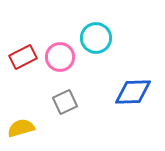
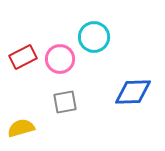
cyan circle: moved 2 px left, 1 px up
pink circle: moved 2 px down
gray square: rotated 15 degrees clockwise
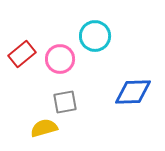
cyan circle: moved 1 px right, 1 px up
red rectangle: moved 1 px left, 3 px up; rotated 12 degrees counterclockwise
yellow semicircle: moved 23 px right
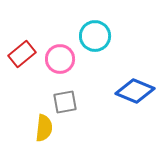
blue diamond: moved 2 px right, 1 px up; rotated 24 degrees clockwise
yellow semicircle: rotated 112 degrees clockwise
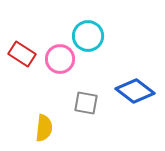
cyan circle: moved 7 px left
red rectangle: rotated 72 degrees clockwise
blue diamond: rotated 15 degrees clockwise
gray square: moved 21 px right, 1 px down; rotated 20 degrees clockwise
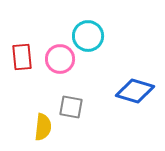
red rectangle: moved 3 px down; rotated 52 degrees clockwise
blue diamond: rotated 21 degrees counterclockwise
gray square: moved 15 px left, 4 px down
yellow semicircle: moved 1 px left, 1 px up
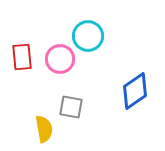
blue diamond: rotated 51 degrees counterclockwise
yellow semicircle: moved 1 px right, 2 px down; rotated 16 degrees counterclockwise
